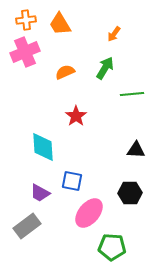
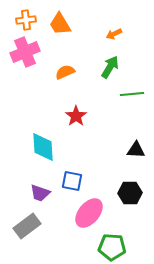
orange arrow: rotated 28 degrees clockwise
green arrow: moved 5 px right, 1 px up
purple trapezoid: rotated 10 degrees counterclockwise
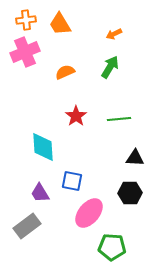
green line: moved 13 px left, 25 px down
black triangle: moved 1 px left, 8 px down
purple trapezoid: rotated 40 degrees clockwise
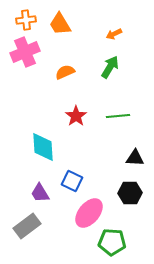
green line: moved 1 px left, 3 px up
blue square: rotated 15 degrees clockwise
green pentagon: moved 5 px up
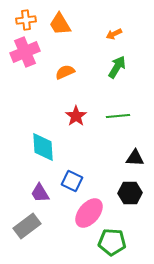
green arrow: moved 7 px right
